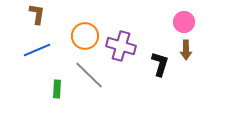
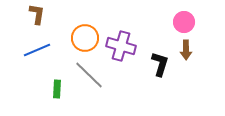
orange circle: moved 2 px down
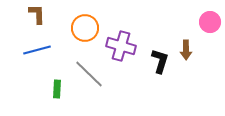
brown L-shape: rotated 10 degrees counterclockwise
pink circle: moved 26 px right
orange circle: moved 10 px up
blue line: rotated 8 degrees clockwise
black L-shape: moved 3 px up
gray line: moved 1 px up
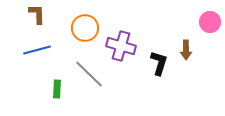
black L-shape: moved 1 px left, 2 px down
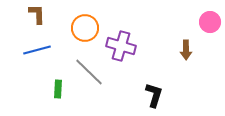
black L-shape: moved 5 px left, 32 px down
gray line: moved 2 px up
green rectangle: moved 1 px right
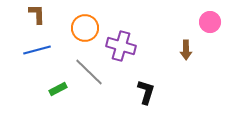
green rectangle: rotated 60 degrees clockwise
black L-shape: moved 8 px left, 3 px up
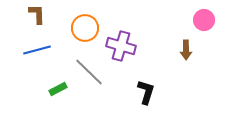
pink circle: moved 6 px left, 2 px up
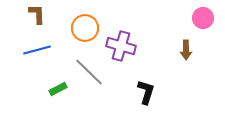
pink circle: moved 1 px left, 2 px up
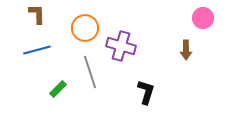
gray line: moved 1 px right; rotated 28 degrees clockwise
green rectangle: rotated 18 degrees counterclockwise
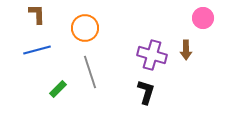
purple cross: moved 31 px right, 9 px down
